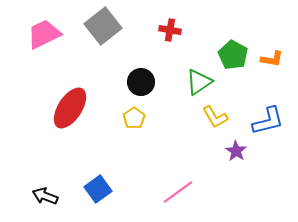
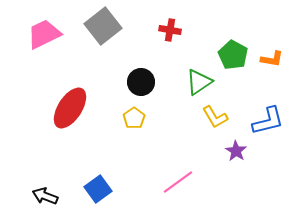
pink line: moved 10 px up
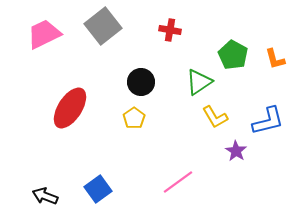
orange L-shape: moved 3 px right; rotated 65 degrees clockwise
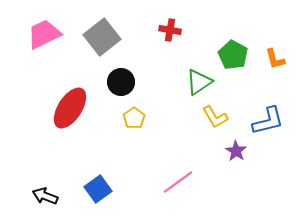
gray square: moved 1 px left, 11 px down
black circle: moved 20 px left
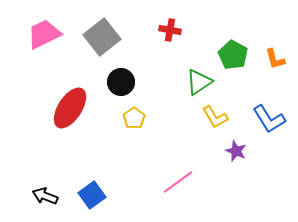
blue L-shape: moved 1 px right, 2 px up; rotated 72 degrees clockwise
purple star: rotated 10 degrees counterclockwise
blue square: moved 6 px left, 6 px down
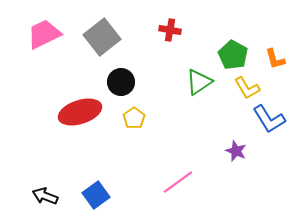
red ellipse: moved 10 px right, 4 px down; rotated 39 degrees clockwise
yellow L-shape: moved 32 px right, 29 px up
blue square: moved 4 px right
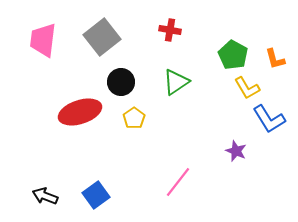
pink trapezoid: moved 1 px left, 6 px down; rotated 57 degrees counterclockwise
green triangle: moved 23 px left
pink line: rotated 16 degrees counterclockwise
